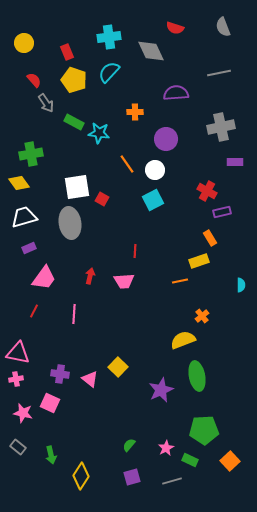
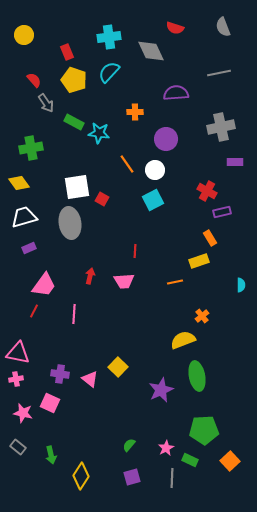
yellow circle at (24, 43): moved 8 px up
green cross at (31, 154): moved 6 px up
pink trapezoid at (44, 278): moved 7 px down
orange line at (180, 281): moved 5 px left, 1 px down
gray line at (172, 481): moved 3 px up; rotated 72 degrees counterclockwise
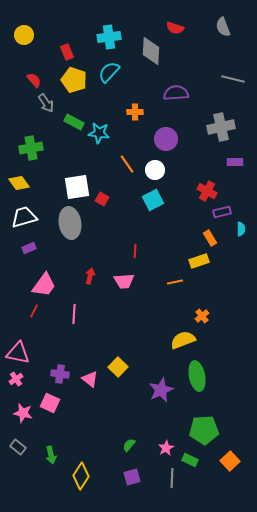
gray diamond at (151, 51): rotated 28 degrees clockwise
gray line at (219, 73): moved 14 px right, 6 px down; rotated 25 degrees clockwise
cyan semicircle at (241, 285): moved 56 px up
pink cross at (16, 379): rotated 24 degrees counterclockwise
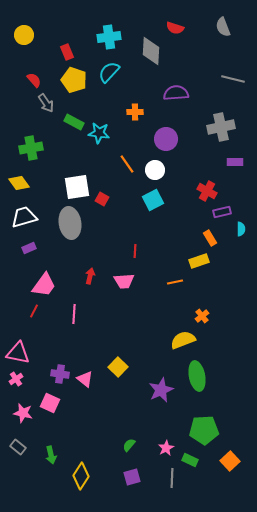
pink triangle at (90, 379): moved 5 px left
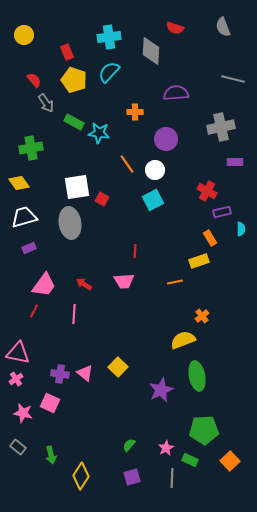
red arrow at (90, 276): moved 6 px left, 8 px down; rotated 70 degrees counterclockwise
pink triangle at (85, 379): moved 6 px up
